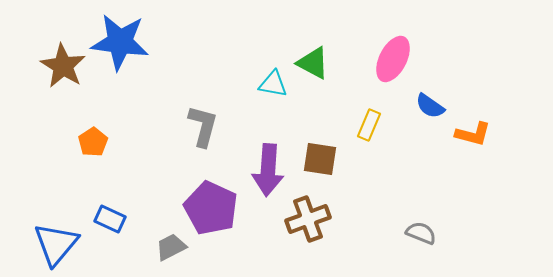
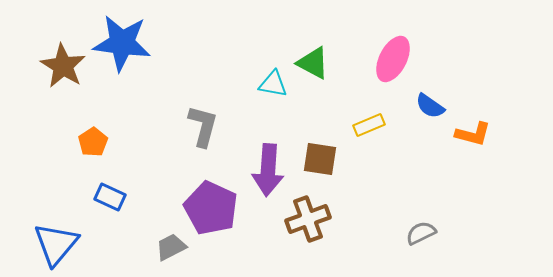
blue star: moved 2 px right, 1 px down
yellow rectangle: rotated 44 degrees clockwise
blue rectangle: moved 22 px up
gray semicircle: rotated 48 degrees counterclockwise
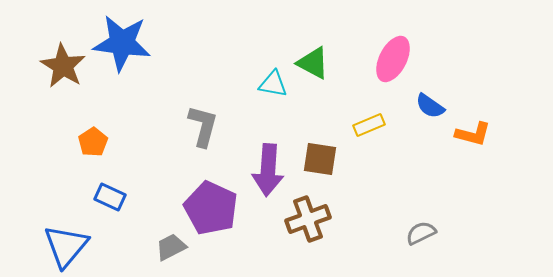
blue triangle: moved 10 px right, 2 px down
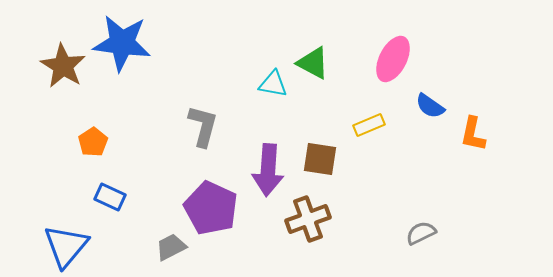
orange L-shape: rotated 87 degrees clockwise
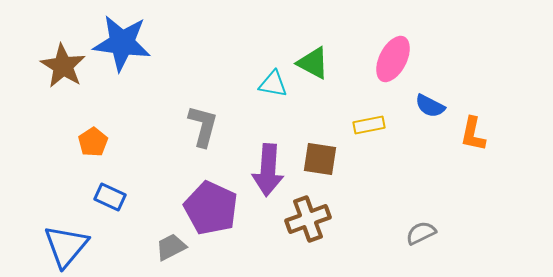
blue semicircle: rotated 8 degrees counterclockwise
yellow rectangle: rotated 12 degrees clockwise
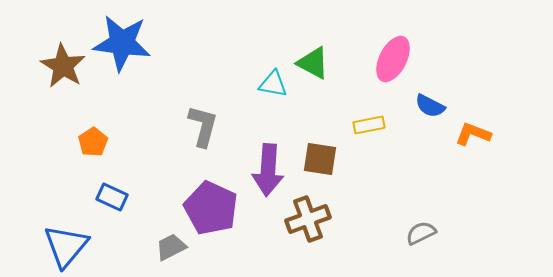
orange L-shape: rotated 99 degrees clockwise
blue rectangle: moved 2 px right
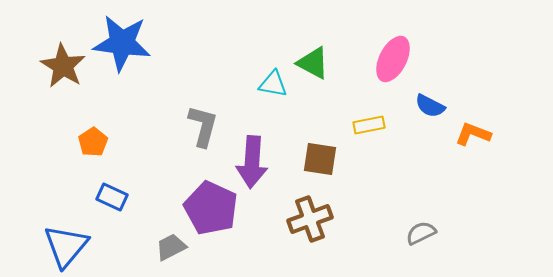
purple arrow: moved 16 px left, 8 px up
brown cross: moved 2 px right
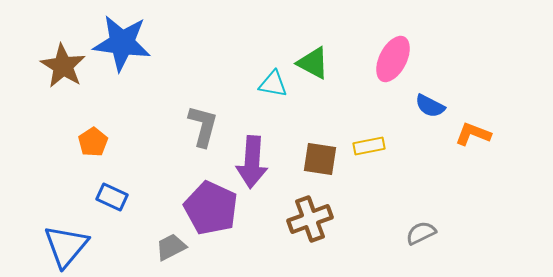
yellow rectangle: moved 21 px down
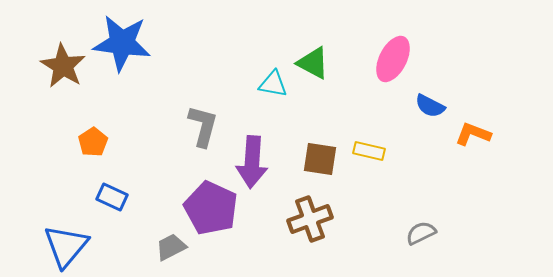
yellow rectangle: moved 5 px down; rotated 24 degrees clockwise
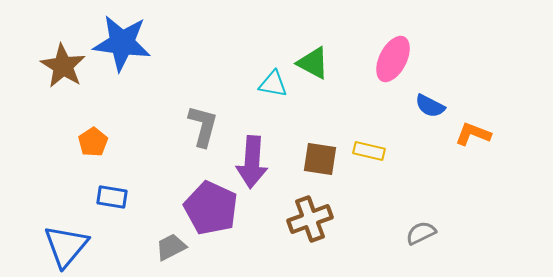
blue rectangle: rotated 16 degrees counterclockwise
